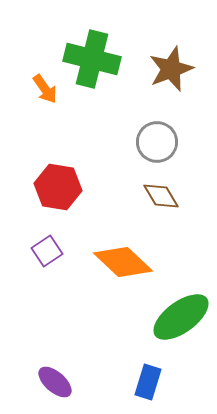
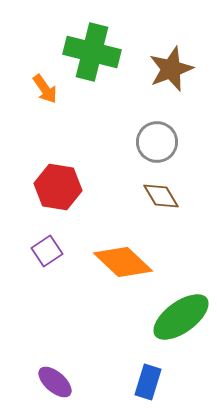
green cross: moved 7 px up
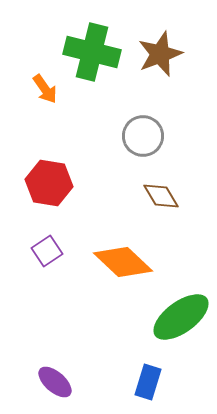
brown star: moved 11 px left, 15 px up
gray circle: moved 14 px left, 6 px up
red hexagon: moved 9 px left, 4 px up
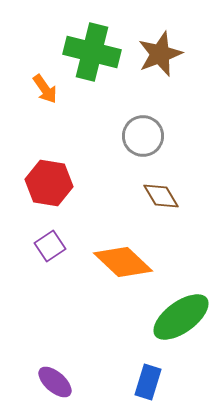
purple square: moved 3 px right, 5 px up
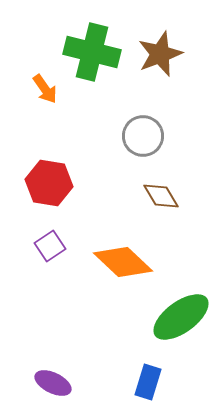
purple ellipse: moved 2 px left, 1 px down; rotated 15 degrees counterclockwise
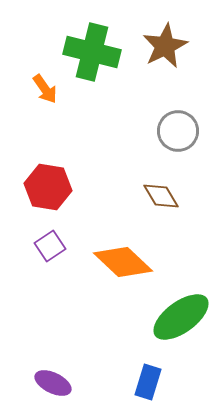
brown star: moved 5 px right, 8 px up; rotated 6 degrees counterclockwise
gray circle: moved 35 px right, 5 px up
red hexagon: moved 1 px left, 4 px down
